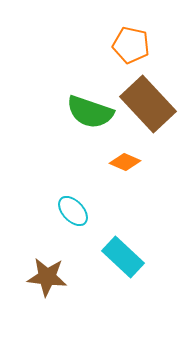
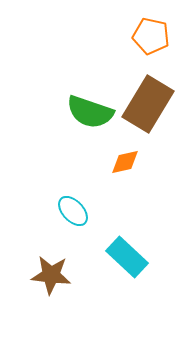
orange pentagon: moved 20 px right, 9 px up
brown rectangle: rotated 74 degrees clockwise
orange diamond: rotated 36 degrees counterclockwise
cyan rectangle: moved 4 px right
brown star: moved 4 px right, 2 px up
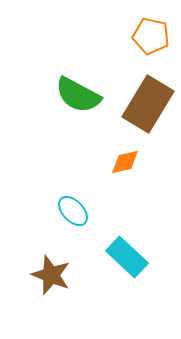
green semicircle: moved 12 px left, 17 px up; rotated 9 degrees clockwise
brown star: rotated 15 degrees clockwise
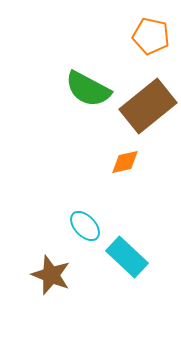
green semicircle: moved 10 px right, 6 px up
brown rectangle: moved 2 px down; rotated 20 degrees clockwise
cyan ellipse: moved 12 px right, 15 px down
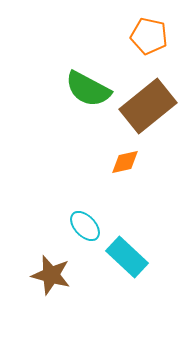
orange pentagon: moved 2 px left
brown star: rotated 6 degrees counterclockwise
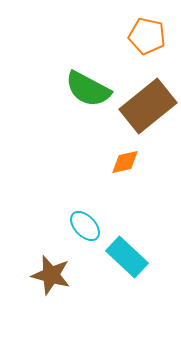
orange pentagon: moved 2 px left
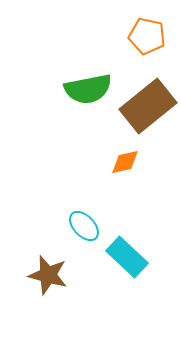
green semicircle: rotated 39 degrees counterclockwise
cyan ellipse: moved 1 px left
brown star: moved 3 px left
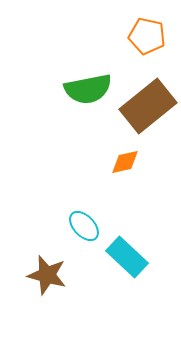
brown star: moved 1 px left
